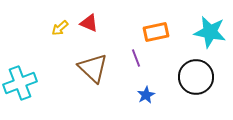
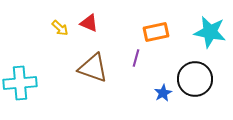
yellow arrow: rotated 96 degrees counterclockwise
purple line: rotated 36 degrees clockwise
brown triangle: rotated 24 degrees counterclockwise
black circle: moved 1 px left, 2 px down
cyan cross: rotated 16 degrees clockwise
blue star: moved 17 px right, 2 px up
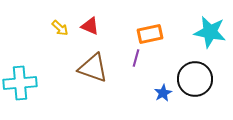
red triangle: moved 1 px right, 3 px down
orange rectangle: moved 6 px left, 2 px down
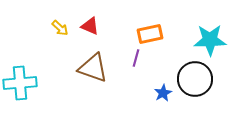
cyan star: moved 8 px down; rotated 12 degrees counterclockwise
